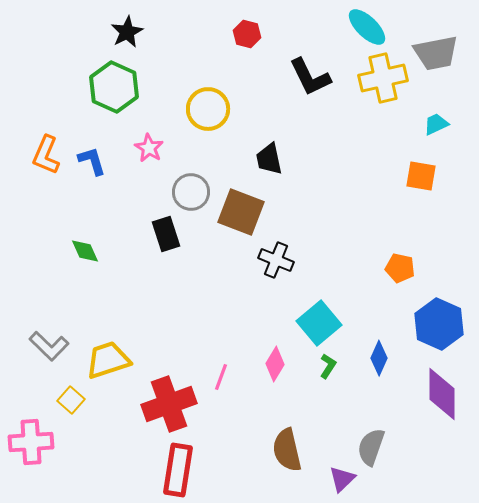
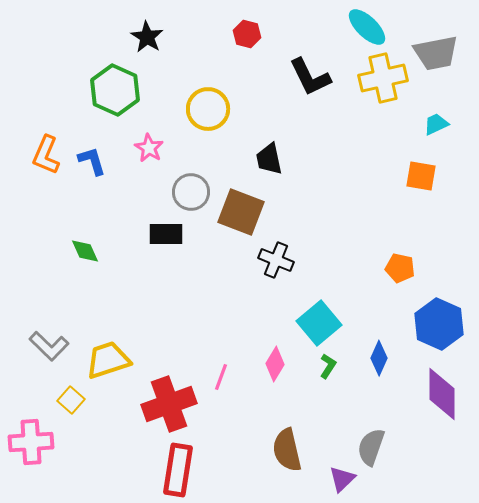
black star: moved 20 px right, 5 px down; rotated 12 degrees counterclockwise
green hexagon: moved 1 px right, 3 px down
black rectangle: rotated 72 degrees counterclockwise
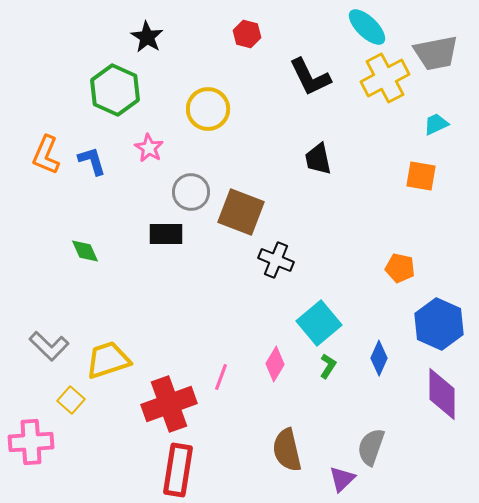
yellow cross: moved 2 px right; rotated 15 degrees counterclockwise
black trapezoid: moved 49 px right
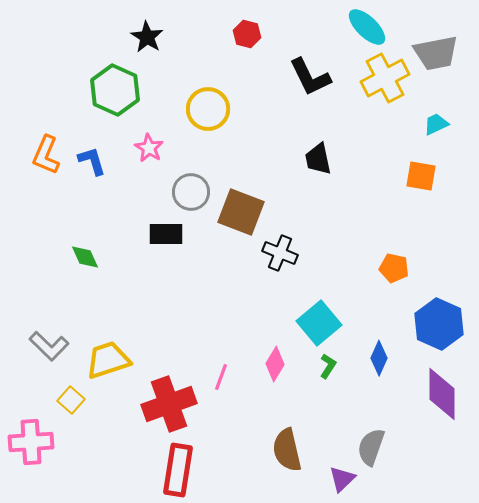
green diamond: moved 6 px down
black cross: moved 4 px right, 7 px up
orange pentagon: moved 6 px left
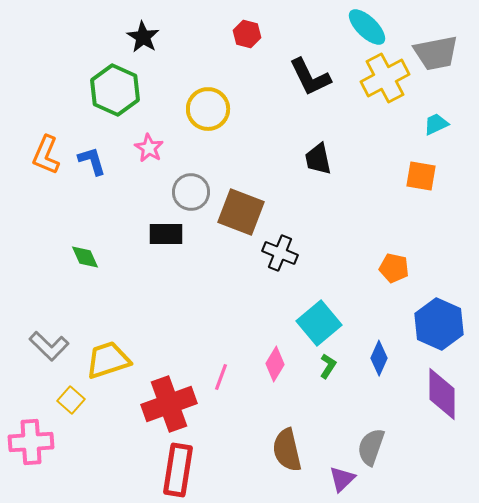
black star: moved 4 px left
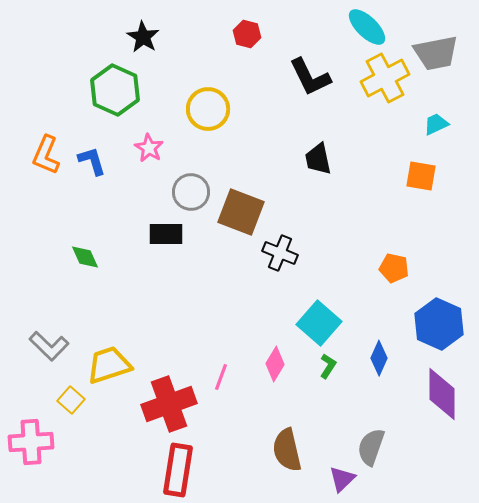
cyan square: rotated 9 degrees counterclockwise
yellow trapezoid: moved 1 px right, 5 px down
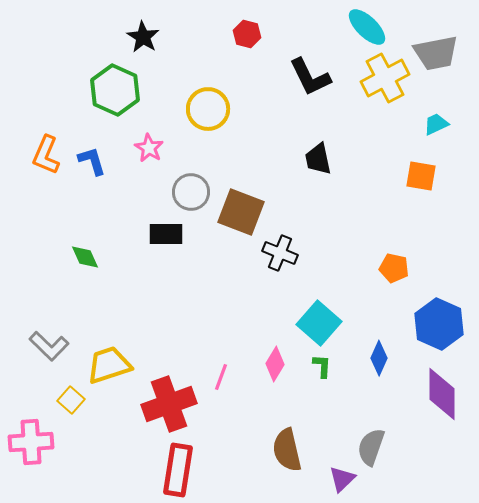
green L-shape: moved 6 px left; rotated 30 degrees counterclockwise
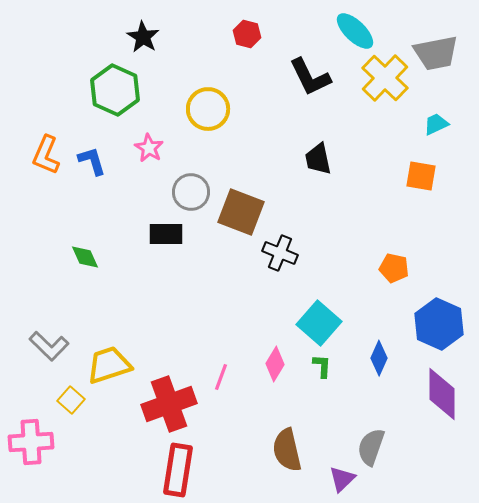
cyan ellipse: moved 12 px left, 4 px down
yellow cross: rotated 18 degrees counterclockwise
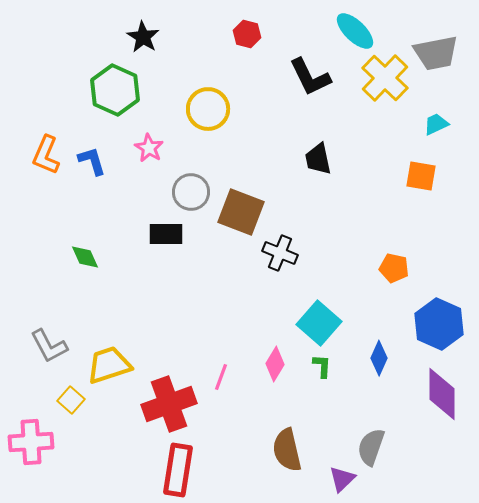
gray L-shape: rotated 18 degrees clockwise
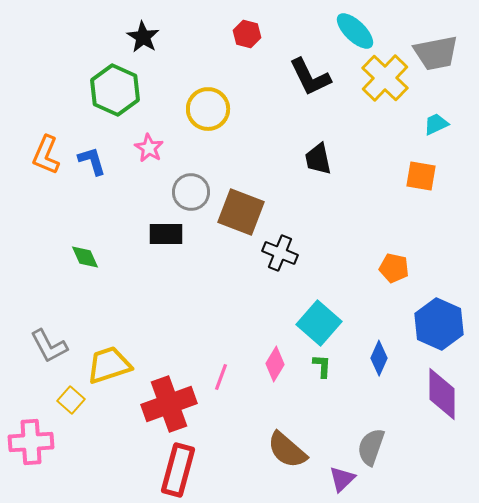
brown semicircle: rotated 36 degrees counterclockwise
red rectangle: rotated 6 degrees clockwise
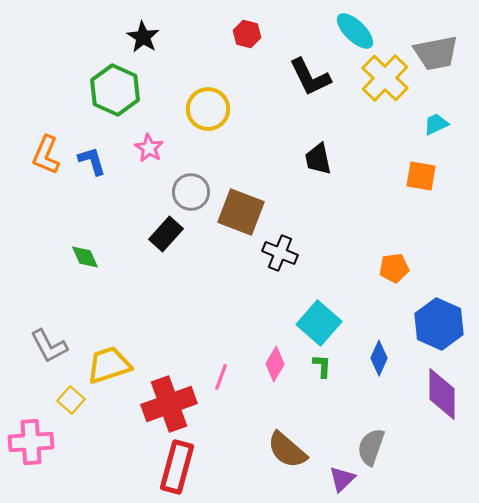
black rectangle: rotated 48 degrees counterclockwise
orange pentagon: rotated 20 degrees counterclockwise
red rectangle: moved 1 px left, 3 px up
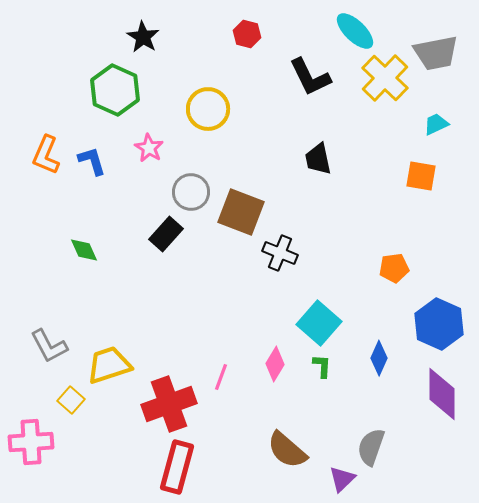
green diamond: moved 1 px left, 7 px up
